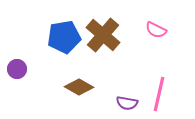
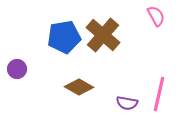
pink semicircle: moved 14 px up; rotated 145 degrees counterclockwise
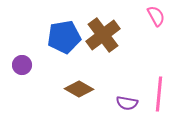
brown cross: rotated 12 degrees clockwise
purple circle: moved 5 px right, 4 px up
brown diamond: moved 2 px down
pink line: rotated 8 degrees counterclockwise
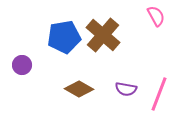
brown cross: rotated 12 degrees counterclockwise
pink line: rotated 16 degrees clockwise
purple semicircle: moved 1 px left, 14 px up
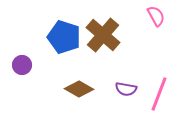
blue pentagon: rotated 28 degrees clockwise
